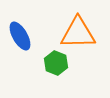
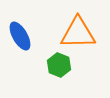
green hexagon: moved 3 px right, 2 px down
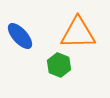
blue ellipse: rotated 12 degrees counterclockwise
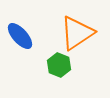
orange triangle: moved 1 px left; rotated 33 degrees counterclockwise
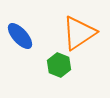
orange triangle: moved 2 px right
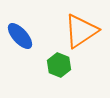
orange triangle: moved 2 px right, 2 px up
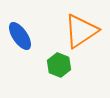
blue ellipse: rotated 8 degrees clockwise
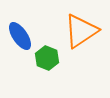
green hexagon: moved 12 px left, 7 px up
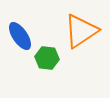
green hexagon: rotated 15 degrees counterclockwise
